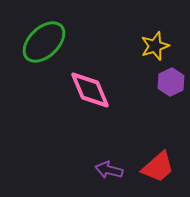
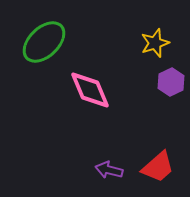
yellow star: moved 3 px up
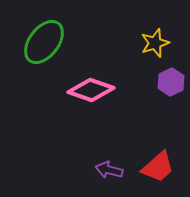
green ellipse: rotated 9 degrees counterclockwise
pink diamond: moved 1 px right; rotated 48 degrees counterclockwise
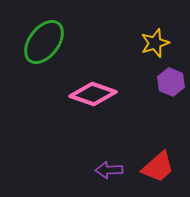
purple hexagon: rotated 12 degrees counterclockwise
pink diamond: moved 2 px right, 4 px down
purple arrow: rotated 16 degrees counterclockwise
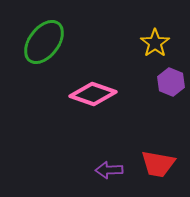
yellow star: rotated 16 degrees counterclockwise
red trapezoid: moved 3 px up; rotated 51 degrees clockwise
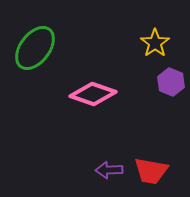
green ellipse: moved 9 px left, 6 px down
red trapezoid: moved 7 px left, 7 px down
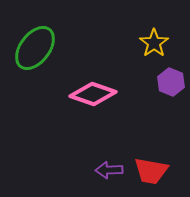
yellow star: moved 1 px left
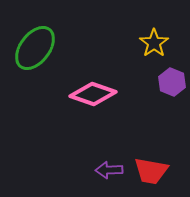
purple hexagon: moved 1 px right
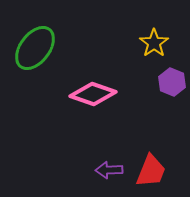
red trapezoid: rotated 78 degrees counterclockwise
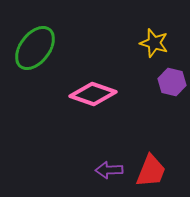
yellow star: rotated 20 degrees counterclockwise
purple hexagon: rotated 8 degrees counterclockwise
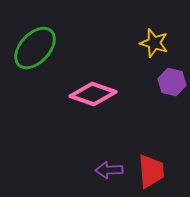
green ellipse: rotated 6 degrees clockwise
red trapezoid: rotated 27 degrees counterclockwise
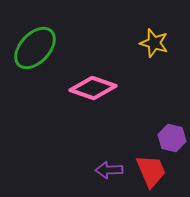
purple hexagon: moved 56 px down
pink diamond: moved 6 px up
red trapezoid: rotated 18 degrees counterclockwise
